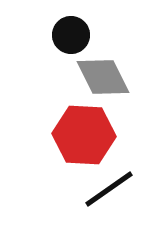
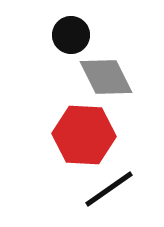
gray diamond: moved 3 px right
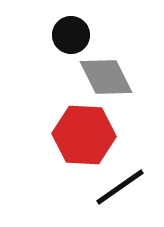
black line: moved 11 px right, 2 px up
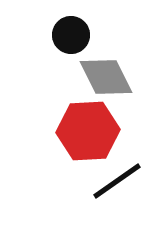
red hexagon: moved 4 px right, 4 px up; rotated 6 degrees counterclockwise
black line: moved 3 px left, 6 px up
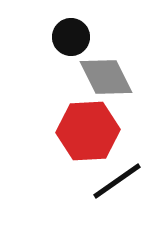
black circle: moved 2 px down
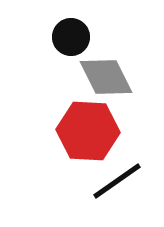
red hexagon: rotated 6 degrees clockwise
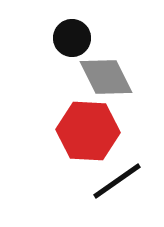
black circle: moved 1 px right, 1 px down
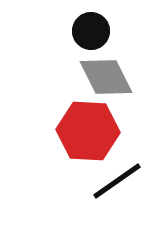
black circle: moved 19 px right, 7 px up
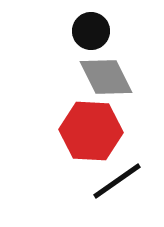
red hexagon: moved 3 px right
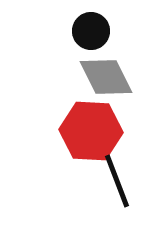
black line: rotated 76 degrees counterclockwise
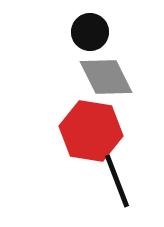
black circle: moved 1 px left, 1 px down
red hexagon: rotated 6 degrees clockwise
